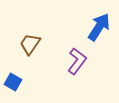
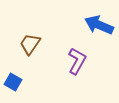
blue arrow: moved 2 px up; rotated 100 degrees counterclockwise
purple L-shape: rotated 8 degrees counterclockwise
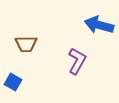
blue arrow: rotated 8 degrees counterclockwise
brown trapezoid: moved 4 px left; rotated 125 degrees counterclockwise
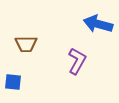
blue arrow: moved 1 px left, 1 px up
blue square: rotated 24 degrees counterclockwise
